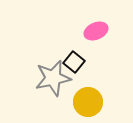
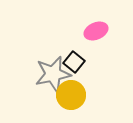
gray star: moved 4 px up
yellow circle: moved 17 px left, 7 px up
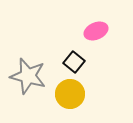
gray star: moved 25 px left, 2 px down; rotated 27 degrees clockwise
yellow circle: moved 1 px left, 1 px up
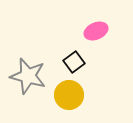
black square: rotated 15 degrees clockwise
yellow circle: moved 1 px left, 1 px down
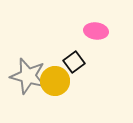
pink ellipse: rotated 30 degrees clockwise
yellow circle: moved 14 px left, 14 px up
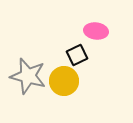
black square: moved 3 px right, 7 px up; rotated 10 degrees clockwise
yellow circle: moved 9 px right
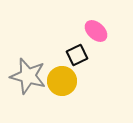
pink ellipse: rotated 35 degrees clockwise
yellow circle: moved 2 px left
